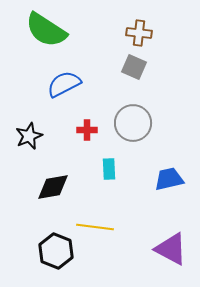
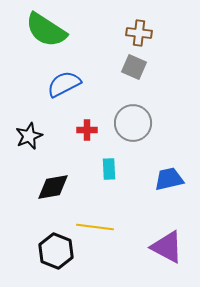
purple triangle: moved 4 px left, 2 px up
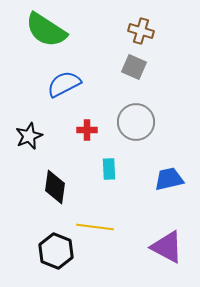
brown cross: moved 2 px right, 2 px up; rotated 10 degrees clockwise
gray circle: moved 3 px right, 1 px up
black diamond: moved 2 px right; rotated 72 degrees counterclockwise
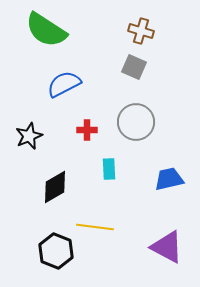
black diamond: rotated 52 degrees clockwise
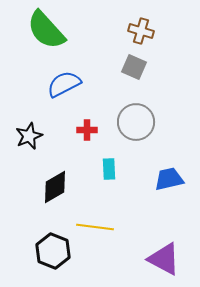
green semicircle: rotated 15 degrees clockwise
purple triangle: moved 3 px left, 12 px down
black hexagon: moved 3 px left
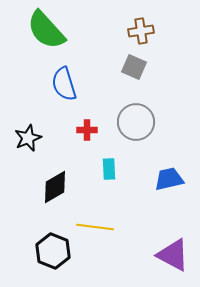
brown cross: rotated 25 degrees counterclockwise
blue semicircle: rotated 80 degrees counterclockwise
black star: moved 1 px left, 2 px down
purple triangle: moved 9 px right, 4 px up
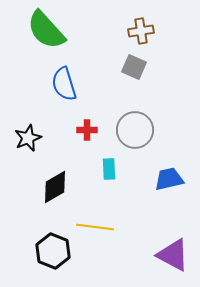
gray circle: moved 1 px left, 8 px down
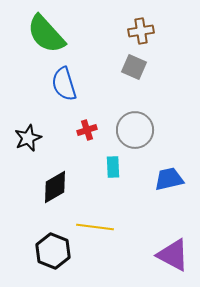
green semicircle: moved 4 px down
red cross: rotated 18 degrees counterclockwise
cyan rectangle: moved 4 px right, 2 px up
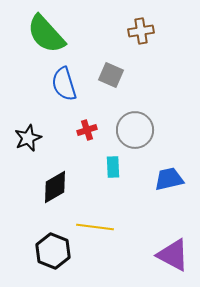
gray square: moved 23 px left, 8 px down
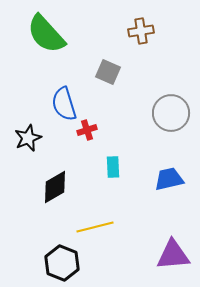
gray square: moved 3 px left, 3 px up
blue semicircle: moved 20 px down
gray circle: moved 36 px right, 17 px up
yellow line: rotated 21 degrees counterclockwise
black hexagon: moved 9 px right, 12 px down
purple triangle: rotated 33 degrees counterclockwise
